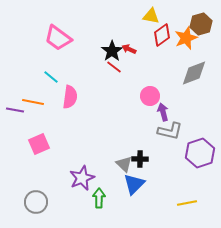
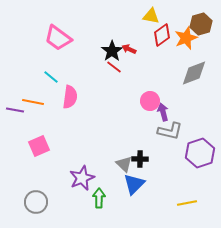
pink circle: moved 5 px down
pink square: moved 2 px down
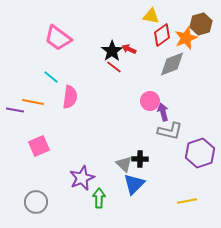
gray diamond: moved 22 px left, 9 px up
yellow line: moved 2 px up
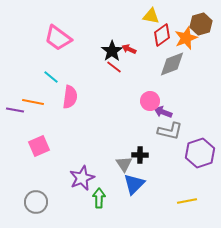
purple arrow: rotated 54 degrees counterclockwise
black cross: moved 4 px up
gray triangle: rotated 12 degrees clockwise
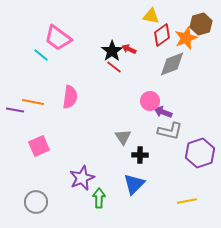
cyan line: moved 10 px left, 22 px up
gray triangle: moved 1 px left, 27 px up
